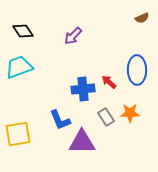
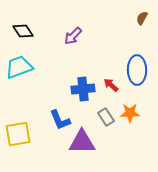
brown semicircle: rotated 144 degrees clockwise
red arrow: moved 2 px right, 3 px down
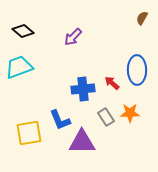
black diamond: rotated 15 degrees counterclockwise
purple arrow: moved 1 px down
red arrow: moved 1 px right, 2 px up
yellow square: moved 11 px right, 1 px up
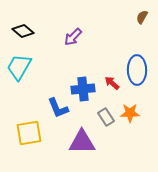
brown semicircle: moved 1 px up
cyan trapezoid: rotated 40 degrees counterclockwise
blue L-shape: moved 2 px left, 12 px up
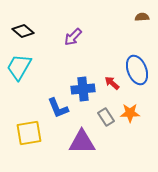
brown semicircle: rotated 56 degrees clockwise
blue ellipse: rotated 20 degrees counterclockwise
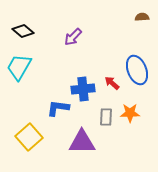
blue L-shape: rotated 120 degrees clockwise
gray rectangle: rotated 36 degrees clockwise
yellow square: moved 4 px down; rotated 32 degrees counterclockwise
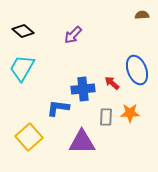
brown semicircle: moved 2 px up
purple arrow: moved 2 px up
cyan trapezoid: moved 3 px right, 1 px down
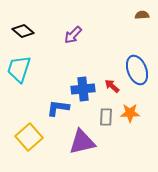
cyan trapezoid: moved 3 px left, 1 px down; rotated 12 degrees counterclockwise
red arrow: moved 3 px down
purple triangle: rotated 12 degrees counterclockwise
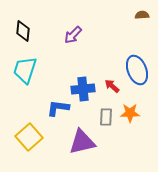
black diamond: rotated 55 degrees clockwise
cyan trapezoid: moved 6 px right, 1 px down
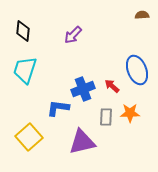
blue cross: rotated 15 degrees counterclockwise
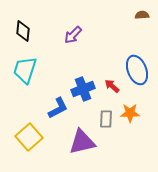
blue L-shape: rotated 145 degrees clockwise
gray rectangle: moved 2 px down
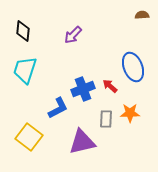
blue ellipse: moved 4 px left, 3 px up
red arrow: moved 2 px left
yellow square: rotated 12 degrees counterclockwise
